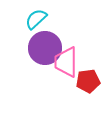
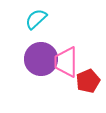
purple circle: moved 4 px left, 11 px down
red pentagon: rotated 15 degrees counterclockwise
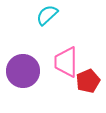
cyan semicircle: moved 11 px right, 4 px up
purple circle: moved 18 px left, 12 px down
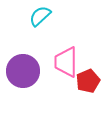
cyan semicircle: moved 7 px left, 1 px down
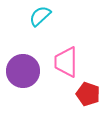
red pentagon: moved 13 px down; rotated 30 degrees counterclockwise
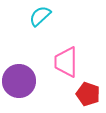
purple circle: moved 4 px left, 10 px down
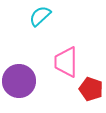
red pentagon: moved 3 px right, 5 px up
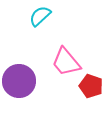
pink trapezoid: rotated 40 degrees counterclockwise
red pentagon: moved 3 px up
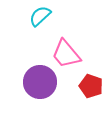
pink trapezoid: moved 8 px up
purple circle: moved 21 px right, 1 px down
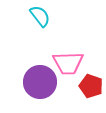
cyan semicircle: rotated 95 degrees clockwise
pink trapezoid: moved 2 px right, 9 px down; rotated 52 degrees counterclockwise
